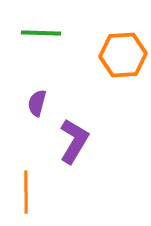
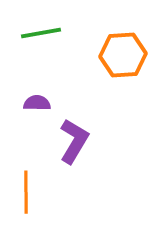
green line: rotated 12 degrees counterclockwise
purple semicircle: rotated 76 degrees clockwise
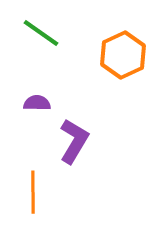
green line: rotated 45 degrees clockwise
orange hexagon: rotated 21 degrees counterclockwise
orange line: moved 7 px right
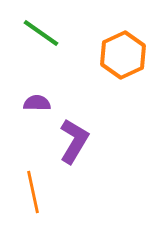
orange line: rotated 12 degrees counterclockwise
